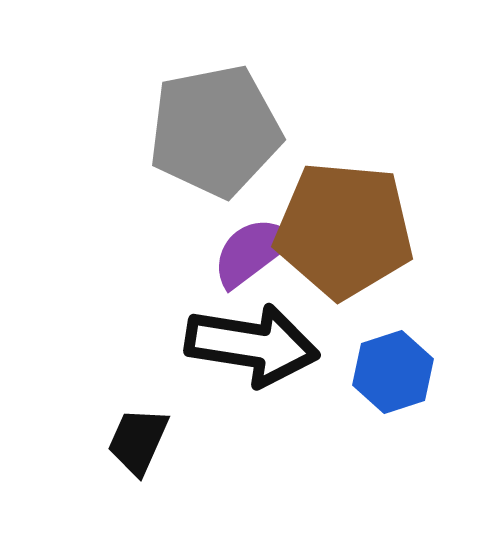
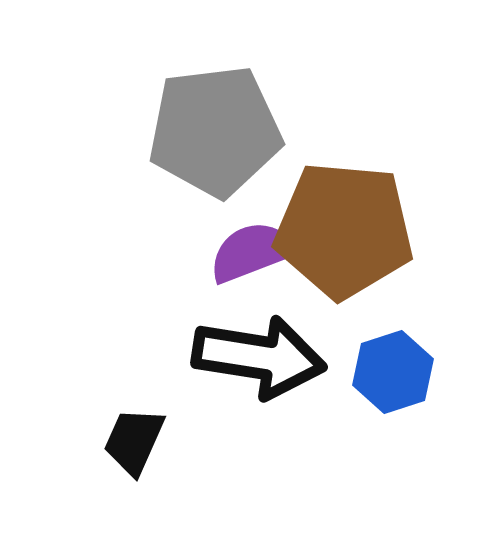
gray pentagon: rotated 4 degrees clockwise
purple semicircle: rotated 16 degrees clockwise
black arrow: moved 7 px right, 12 px down
black trapezoid: moved 4 px left
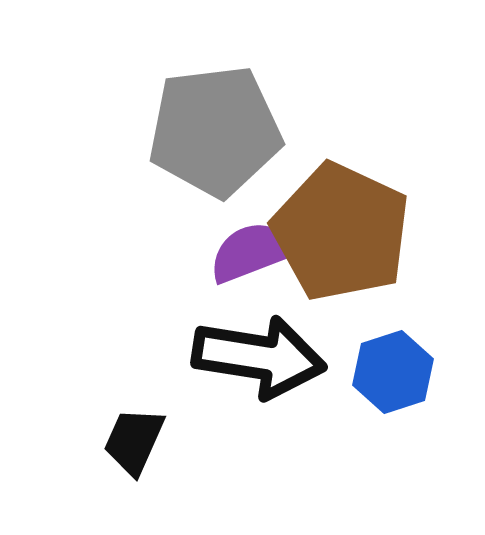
brown pentagon: moved 3 px left, 2 px down; rotated 20 degrees clockwise
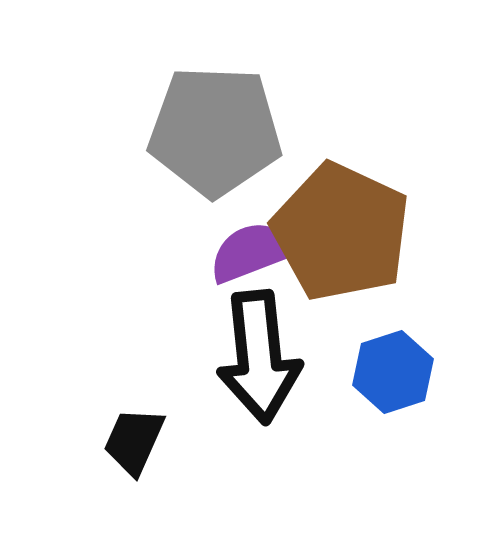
gray pentagon: rotated 9 degrees clockwise
black arrow: rotated 75 degrees clockwise
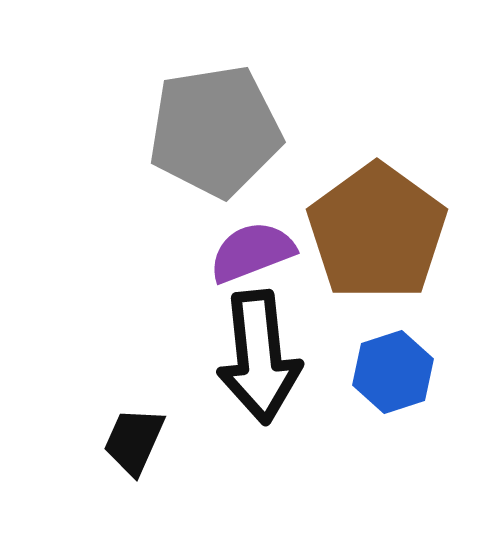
gray pentagon: rotated 11 degrees counterclockwise
brown pentagon: moved 36 px right; rotated 11 degrees clockwise
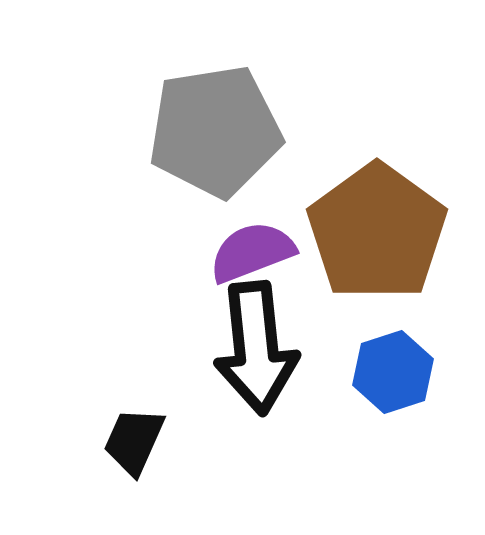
black arrow: moved 3 px left, 9 px up
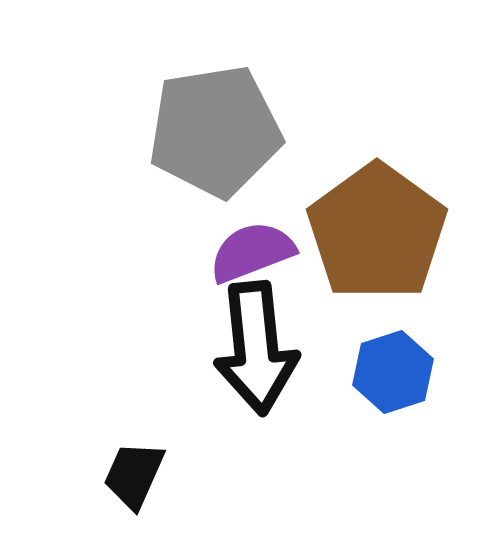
black trapezoid: moved 34 px down
